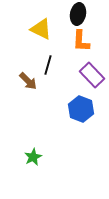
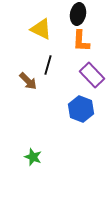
green star: rotated 24 degrees counterclockwise
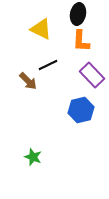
black line: rotated 48 degrees clockwise
blue hexagon: moved 1 px down; rotated 25 degrees clockwise
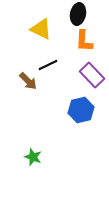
orange L-shape: moved 3 px right
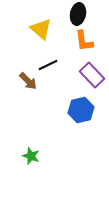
yellow triangle: rotated 15 degrees clockwise
orange L-shape: rotated 10 degrees counterclockwise
green star: moved 2 px left, 1 px up
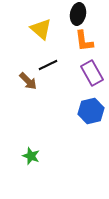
purple rectangle: moved 2 px up; rotated 15 degrees clockwise
blue hexagon: moved 10 px right, 1 px down
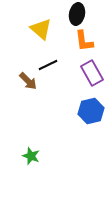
black ellipse: moved 1 px left
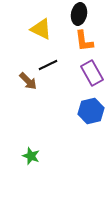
black ellipse: moved 2 px right
yellow triangle: rotated 15 degrees counterclockwise
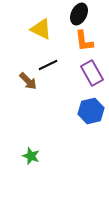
black ellipse: rotated 15 degrees clockwise
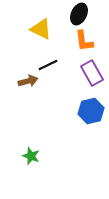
brown arrow: rotated 60 degrees counterclockwise
